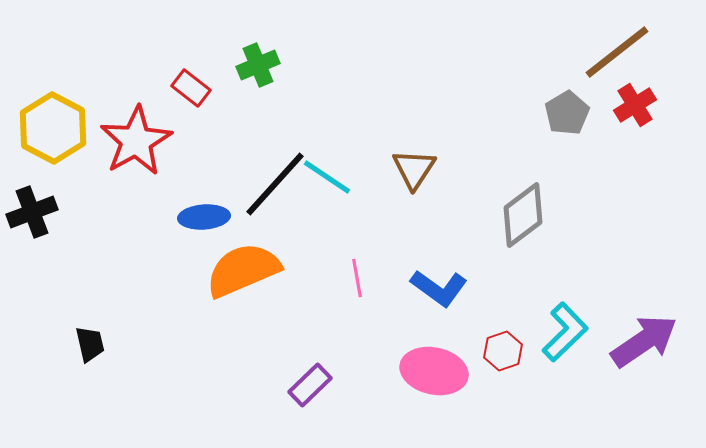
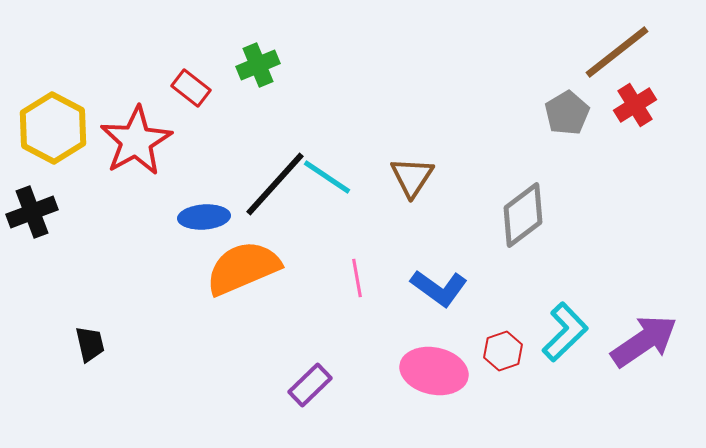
brown triangle: moved 2 px left, 8 px down
orange semicircle: moved 2 px up
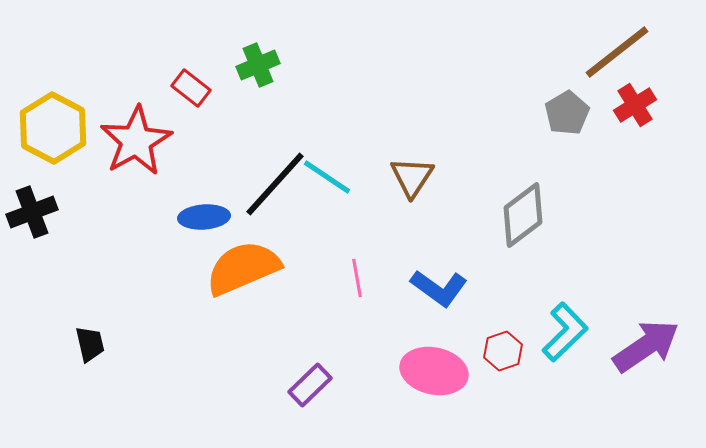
purple arrow: moved 2 px right, 5 px down
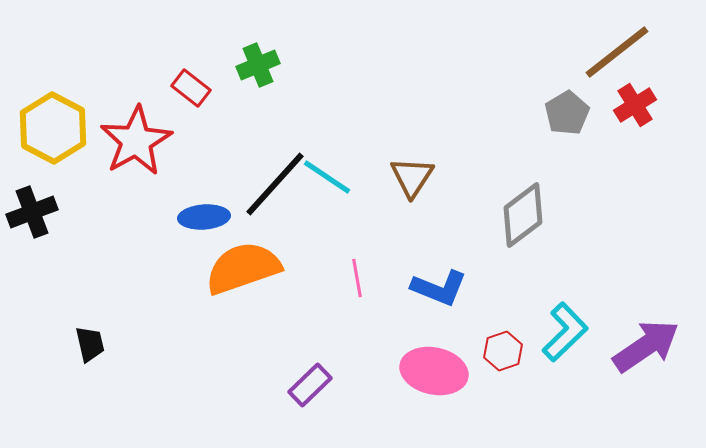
orange semicircle: rotated 4 degrees clockwise
blue L-shape: rotated 14 degrees counterclockwise
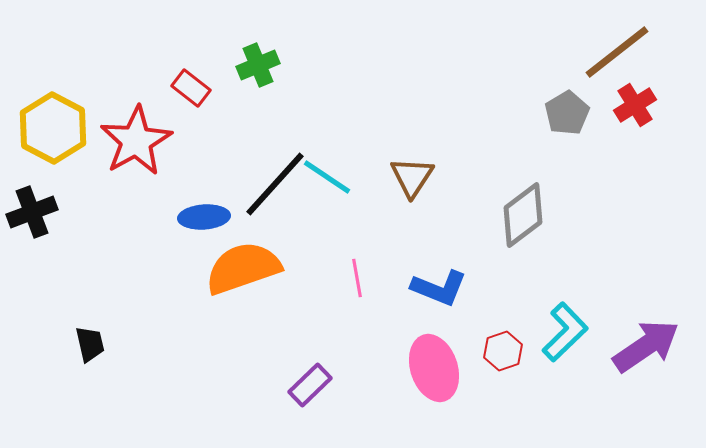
pink ellipse: moved 3 px up; rotated 60 degrees clockwise
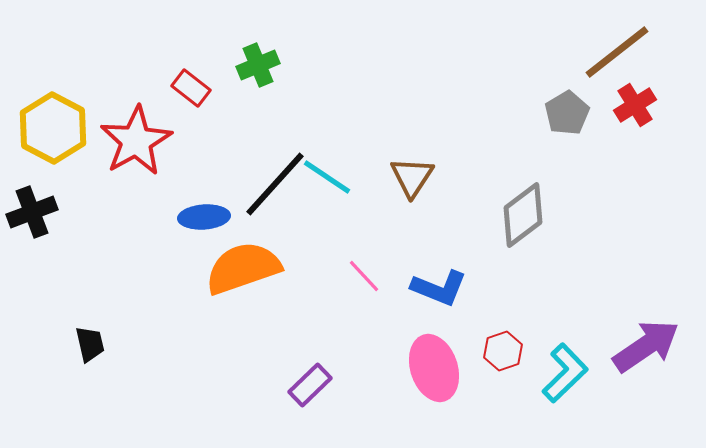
pink line: moved 7 px right, 2 px up; rotated 33 degrees counterclockwise
cyan L-shape: moved 41 px down
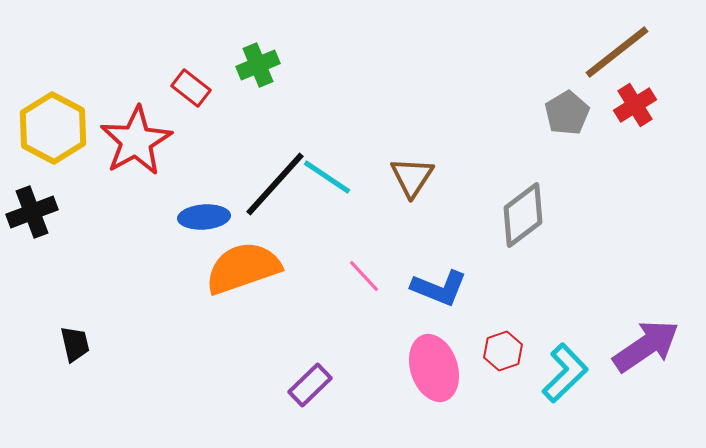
black trapezoid: moved 15 px left
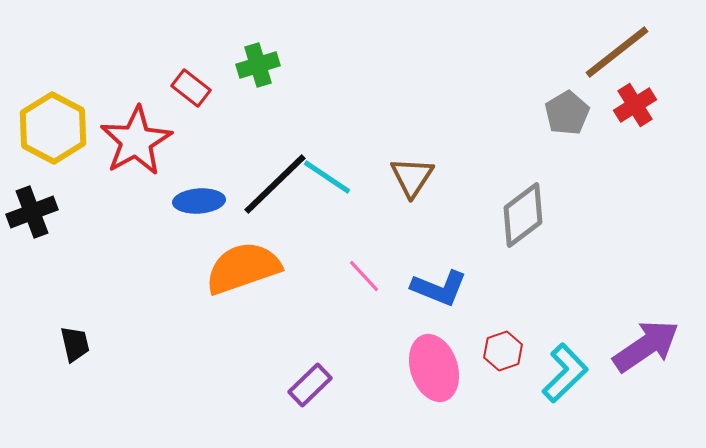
green cross: rotated 6 degrees clockwise
black line: rotated 4 degrees clockwise
blue ellipse: moved 5 px left, 16 px up
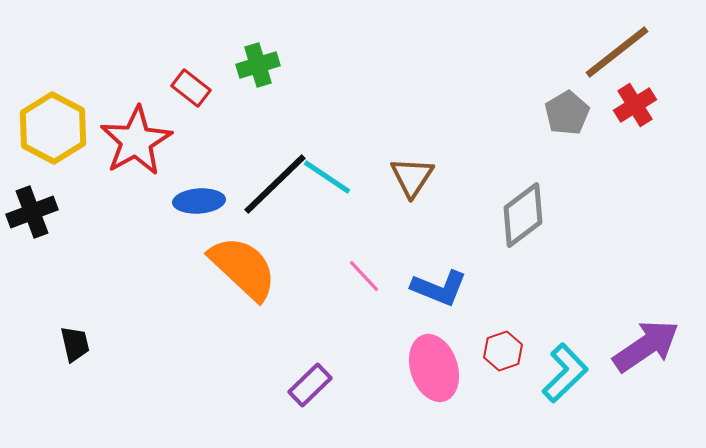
orange semicircle: rotated 62 degrees clockwise
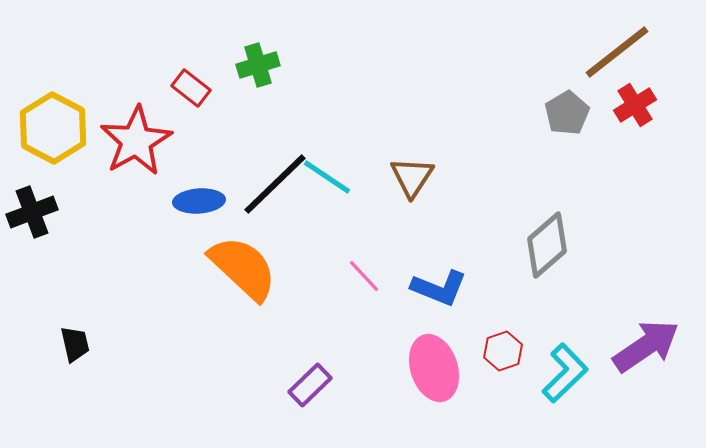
gray diamond: moved 24 px right, 30 px down; rotated 4 degrees counterclockwise
